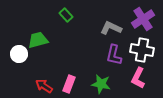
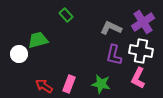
purple cross: moved 3 px down
white cross: moved 1 px left, 1 px down
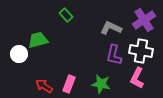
purple cross: moved 1 px right, 2 px up
pink L-shape: moved 1 px left
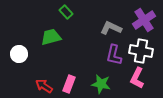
green rectangle: moved 3 px up
green trapezoid: moved 13 px right, 3 px up
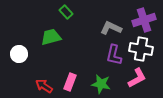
purple cross: rotated 15 degrees clockwise
white cross: moved 2 px up
pink L-shape: rotated 145 degrees counterclockwise
pink rectangle: moved 1 px right, 2 px up
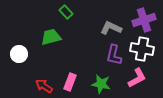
white cross: moved 1 px right
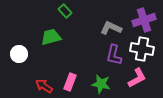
green rectangle: moved 1 px left, 1 px up
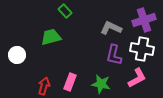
white circle: moved 2 px left, 1 px down
red arrow: rotated 72 degrees clockwise
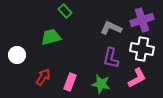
purple cross: moved 2 px left
purple L-shape: moved 3 px left, 3 px down
red arrow: moved 1 px left, 9 px up; rotated 18 degrees clockwise
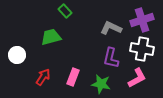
pink rectangle: moved 3 px right, 5 px up
